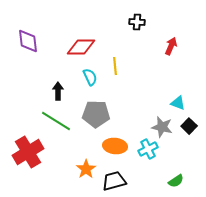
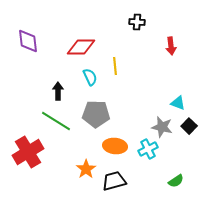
red arrow: rotated 150 degrees clockwise
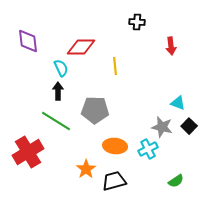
cyan semicircle: moved 29 px left, 9 px up
gray pentagon: moved 1 px left, 4 px up
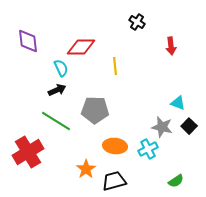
black cross: rotated 28 degrees clockwise
black arrow: moved 1 px left, 1 px up; rotated 66 degrees clockwise
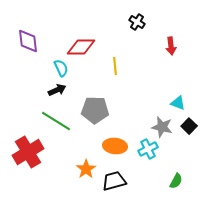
green semicircle: rotated 28 degrees counterclockwise
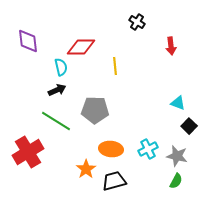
cyan semicircle: moved 1 px up; rotated 12 degrees clockwise
gray star: moved 15 px right, 29 px down
orange ellipse: moved 4 px left, 3 px down
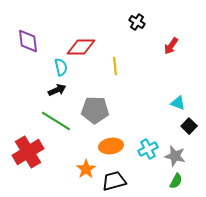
red arrow: rotated 42 degrees clockwise
orange ellipse: moved 3 px up; rotated 15 degrees counterclockwise
gray star: moved 2 px left
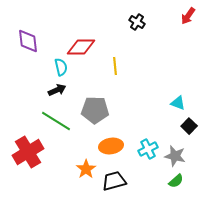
red arrow: moved 17 px right, 30 px up
green semicircle: rotated 21 degrees clockwise
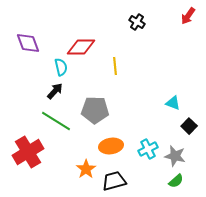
purple diamond: moved 2 px down; rotated 15 degrees counterclockwise
black arrow: moved 2 px left, 1 px down; rotated 24 degrees counterclockwise
cyan triangle: moved 5 px left
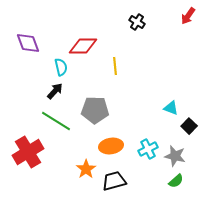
red diamond: moved 2 px right, 1 px up
cyan triangle: moved 2 px left, 5 px down
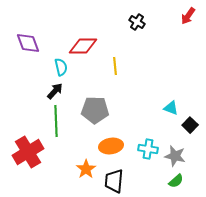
green line: rotated 56 degrees clockwise
black square: moved 1 px right, 1 px up
cyan cross: rotated 36 degrees clockwise
black trapezoid: rotated 70 degrees counterclockwise
